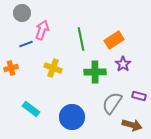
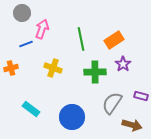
pink arrow: moved 1 px up
purple rectangle: moved 2 px right
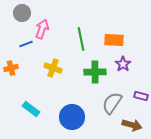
orange rectangle: rotated 36 degrees clockwise
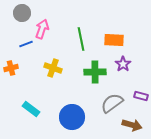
gray semicircle: rotated 20 degrees clockwise
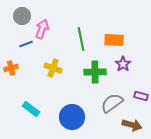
gray circle: moved 3 px down
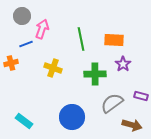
orange cross: moved 5 px up
green cross: moved 2 px down
cyan rectangle: moved 7 px left, 12 px down
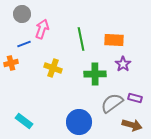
gray circle: moved 2 px up
blue line: moved 2 px left
purple rectangle: moved 6 px left, 2 px down
blue circle: moved 7 px right, 5 px down
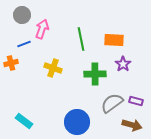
gray circle: moved 1 px down
purple rectangle: moved 1 px right, 3 px down
blue circle: moved 2 px left
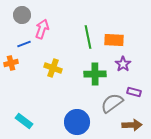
green line: moved 7 px right, 2 px up
purple rectangle: moved 2 px left, 9 px up
brown arrow: rotated 18 degrees counterclockwise
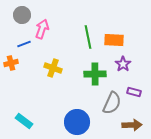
gray semicircle: rotated 150 degrees clockwise
